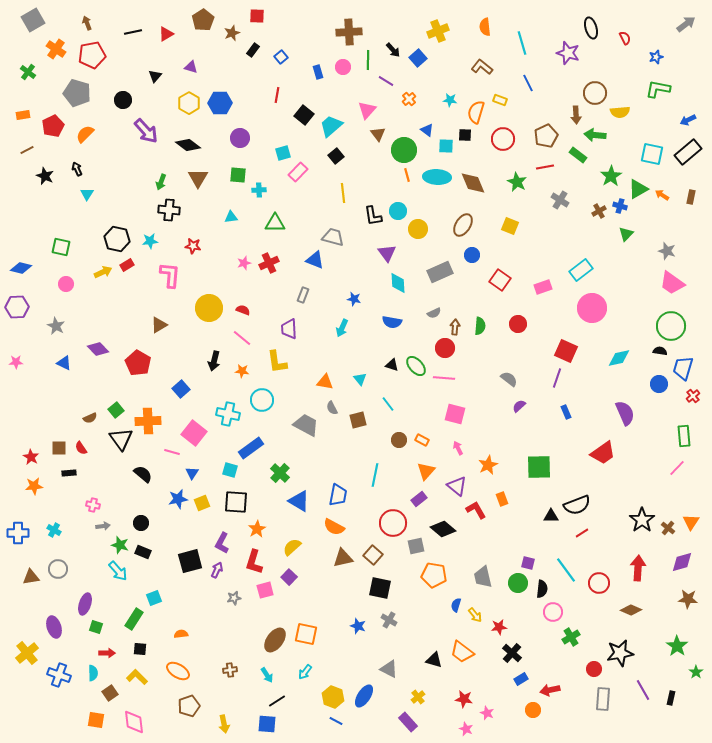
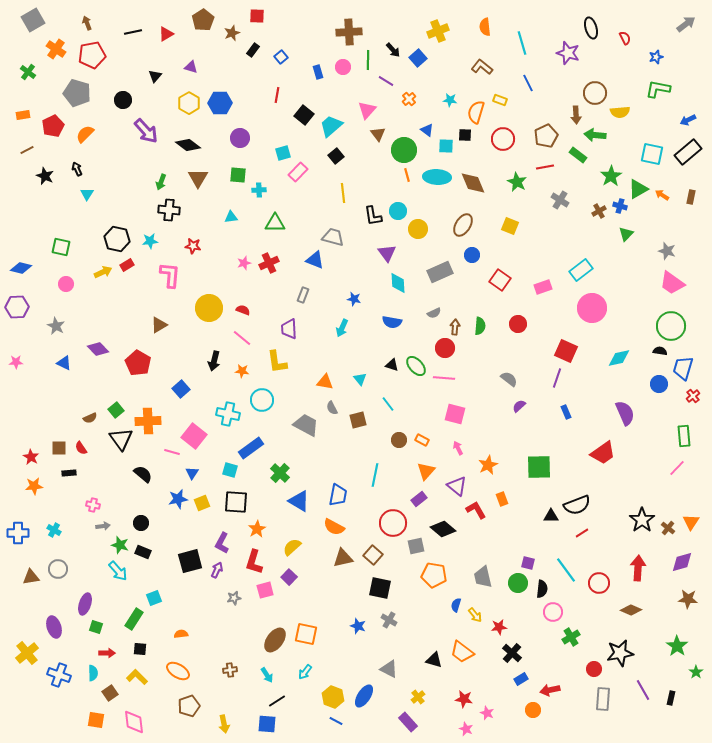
pink square at (194, 433): moved 3 px down
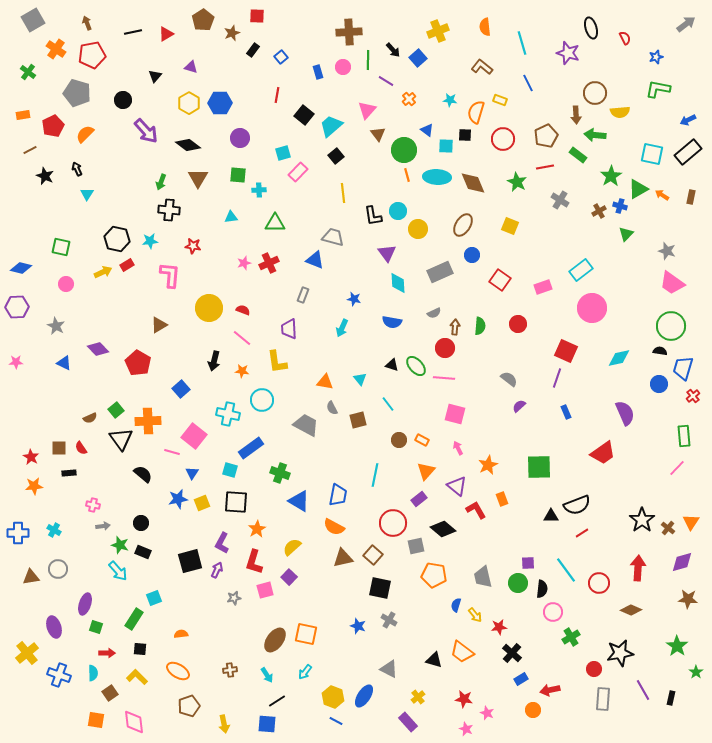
brown line at (27, 150): moved 3 px right
green cross at (280, 473): rotated 24 degrees counterclockwise
purple square at (528, 563): rotated 16 degrees counterclockwise
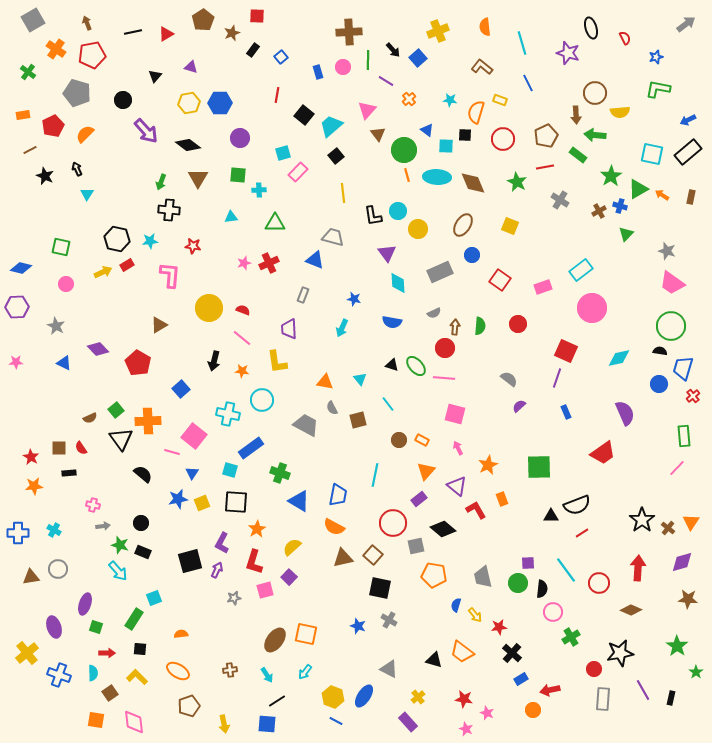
yellow hexagon at (189, 103): rotated 20 degrees clockwise
